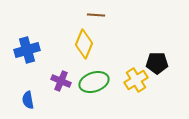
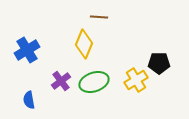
brown line: moved 3 px right, 2 px down
blue cross: rotated 15 degrees counterclockwise
black pentagon: moved 2 px right
purple cross: rotated 30 degrees clockwise
blue semicircle: moved 1 px right
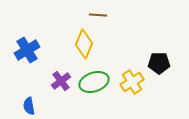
brown line: moved 1 px left, 2 px up
yellow cross: moved 4 px left, 2 px down
blue semicircle: moved 6 px down
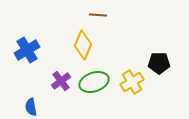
yellow diamond: moved 1 px left, 1 px down
blue semicircle: moved 2 px right, 1 px down
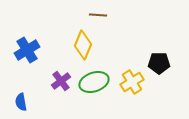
blue semicircle: moved 10 px left, 5 px up
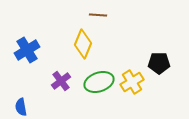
yellow diamond: moved 1 px up
green ellipse: moved 5 px right
blue semicircle: moved 5 px down
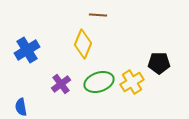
purple cross: moved 3 px down
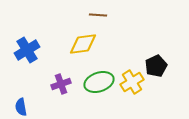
yellow diamond: rotated 60 degrees clockwise
black pentagon: moved 3 px left, 3 px down; rotated 25 degrees counterclockwise
purple cross: rotated 18 degrees clockwise
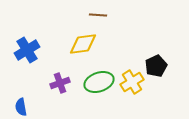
purple cross: moved 1 px left, 1 px up
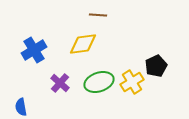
blue cross: moved 7 px right
purple cross: rotated 30 degrees counterclockwise
